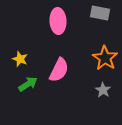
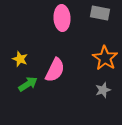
pink ellipse: moved 4 px right, 3 px up
pink semicircle: moved 4 px left
gray star: rotated 21 degrees clockwise
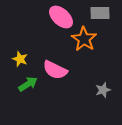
gray rectangle: rotated 12 degrees counterclockwise
pink ellipse: moved 1 px left, 1 px up; rotated 45 degrees counterclockwise
orange star: moved 21 px left, 19 px up
pink semicircle: rotated 90 degrees clockwise
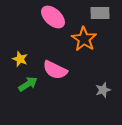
pink ellipse: moved 8 px left
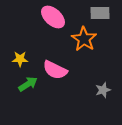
yellow star: rotated 21 degrees counterclockwise
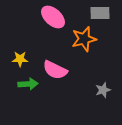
orange star: rotated 25 degrees clockwise
green arrow: rotated 30 degrees clockwise
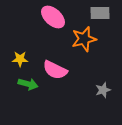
green arrow: rotated 18 degrees clockwise
